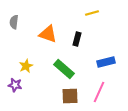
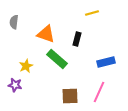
orange triangle: moved 2 px left
green rectangle: moved 7 px left, 10 px up
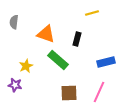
green rectangle: moved 1 px right, 1 px down
brown square: moved 1 px left, 3 px up
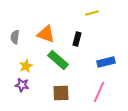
gray semicircle: moved 1 px right, 15 px down
purple star: moved 7 px right
brown square: moved 8 px left
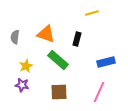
brown square: moved 2 px left, 1 px up
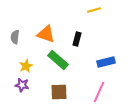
yellow line: moved 2 px right, 3 px up
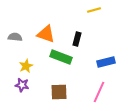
gray semicircle: rotated 88 degrees clockwise
green rectangle: moved 3 px right, 3 px up; rotated 20 degrees counterclockwise
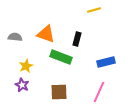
purple star: rotated 16 degrees clockwise
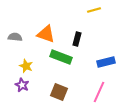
yellow star: rotated 24 degrees counterclockwise
brown square: rotated 24 degrees clockwise
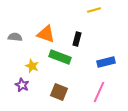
green rectangle: moved 1 px left
yellow star: moved 6 px right
